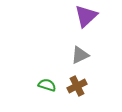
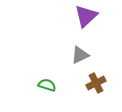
brown cross: moved 19 px right, 3 px up
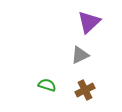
purple triangle: moved 3 px right, 6 px down
brown cross: moved 11 px left, 7 px down
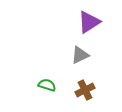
purple triangle: rotated 10 degrees clockwise
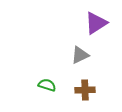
purple triangle: moved 7 px right, 1 px down
brown cross: rotated 24 degrees clockwise
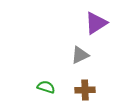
green semicircle: moved 1 px left, 2 px down
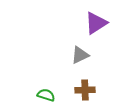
green semicircle: moved 8 px down
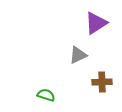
gray triangle: moved 2 px left
brown cross: moved 17 px right, 8 px up
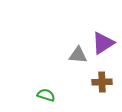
purple triangle: moved 7 px right, 20 px down
gray triangle: rotated 30 degrees clockwise
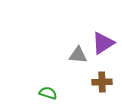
green semicircle: moved 2 px right, 2 px up
